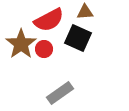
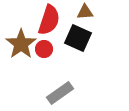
red semicircle: rotated 44 degrees counterclockwise
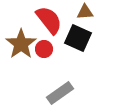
red semicircle: rotated 56 degrees counterclockwise
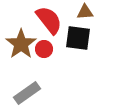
black square: rotated 16 degrees counterclockwise
gray rectangle: moved 33 px left
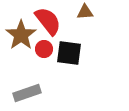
red semicircle: moved 1 px left, 1 px down
black square: moved 9 px left, 15 px down
brown star: moved 9 px up
gray rectangle: rotated 16 degrees clockwise
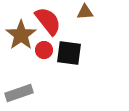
red circle: moved 1 px down
gray rectangle: moved 8 px left
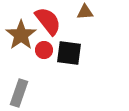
gray rectangle: rotated 52 degrees counterclockwise
